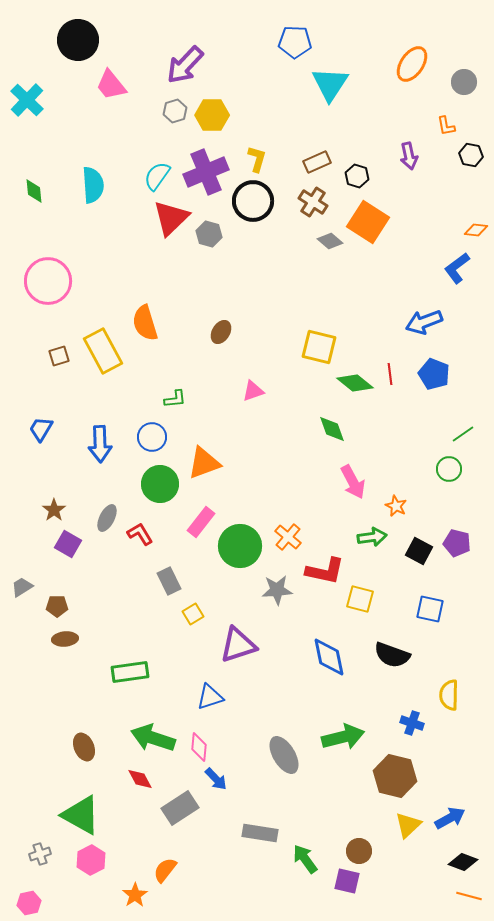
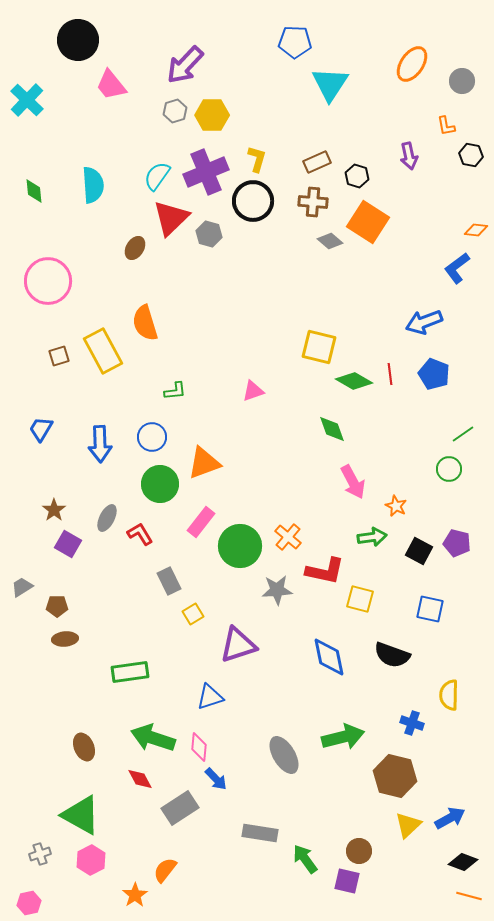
gray circle at (464, 82): moved 2 px left, 1 px up
brown cross at (313, 202): rotated 28 degrees counterclockwise
brown ellipse at (221, 332): moved 86 px left, 84 px up
green diamond at (355, 383): moved 1 px left, 2 px up; rotated 9 degrees counterclockwise
green L-shape at (175, 399): moved 8 px up
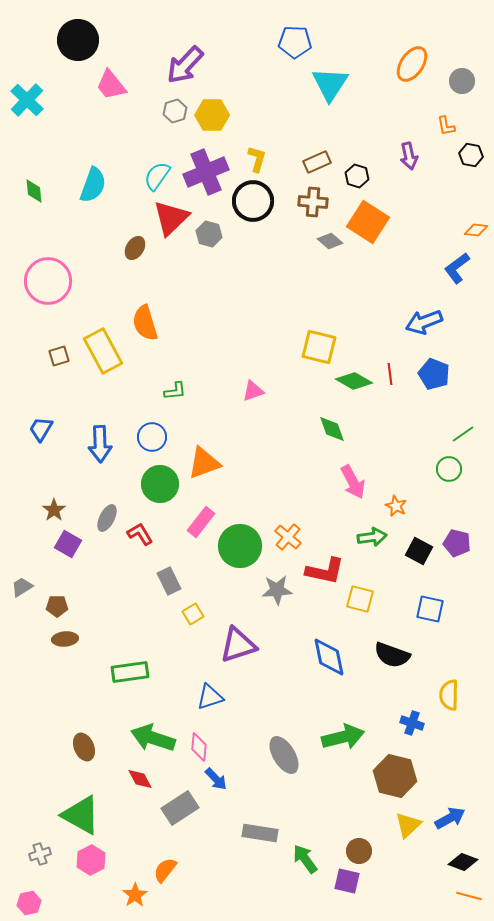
cyan semicircle at (93, 185): rotated 24 degrees clockwise
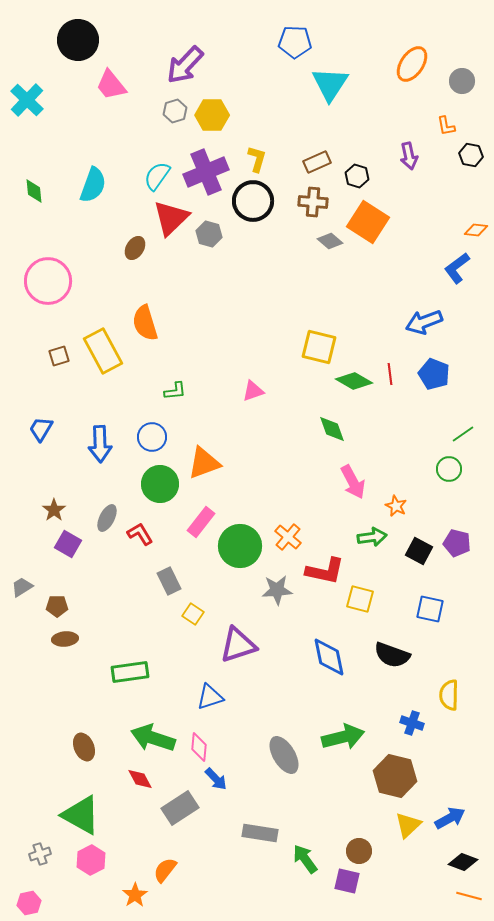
yellow square at (193, 614): rotated 25 degrees counterclockwise
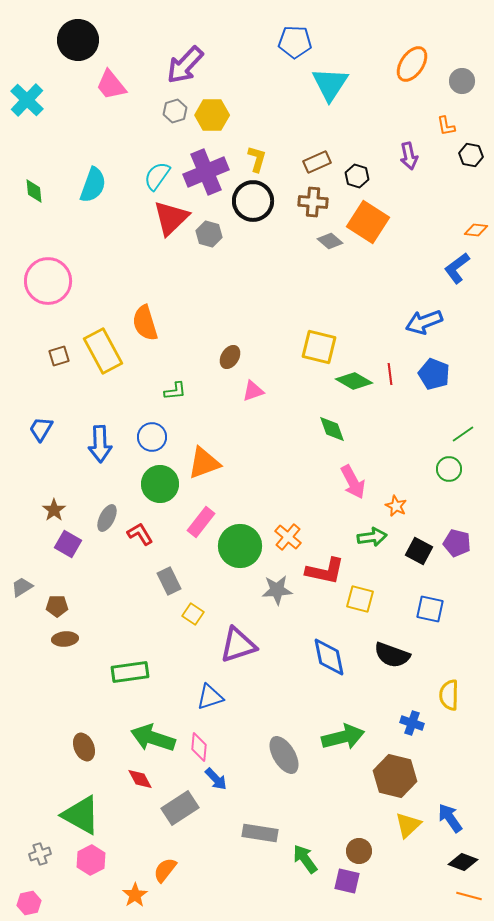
brown ellipse at (135, 248): moved 95 px right, 109 px down
blue arrow at (450, 818): rotated 96 degrees counterclockwise
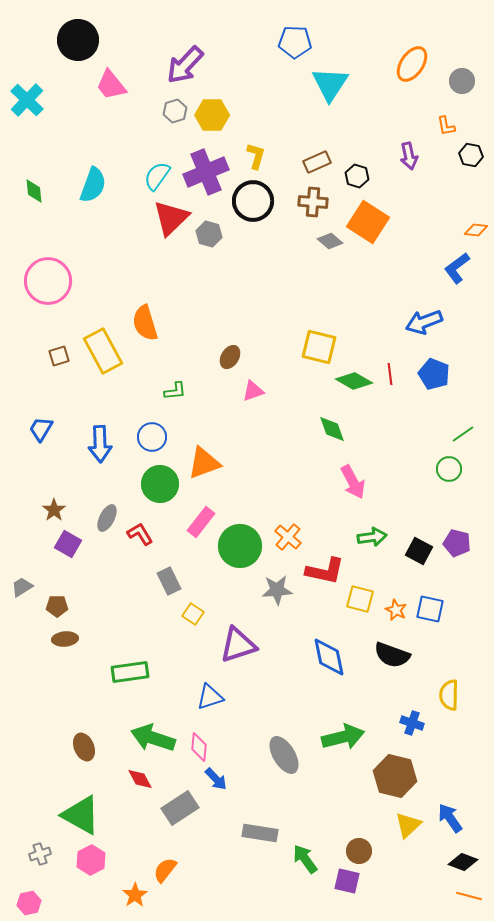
yellow L-shape at (257, 159): moved 1 px left, 3 px up
orange star at (396, 506): moved 104 px down
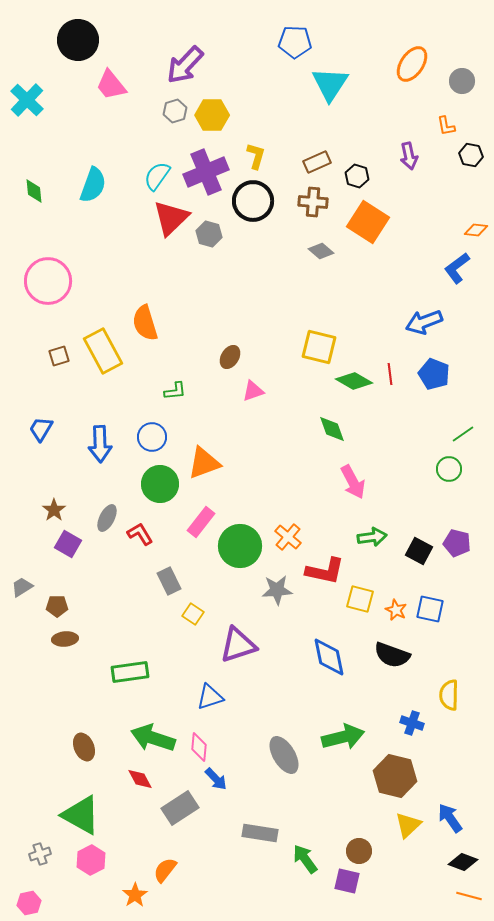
gray diamond at (330, 241): moved 9 px left, 10 px down
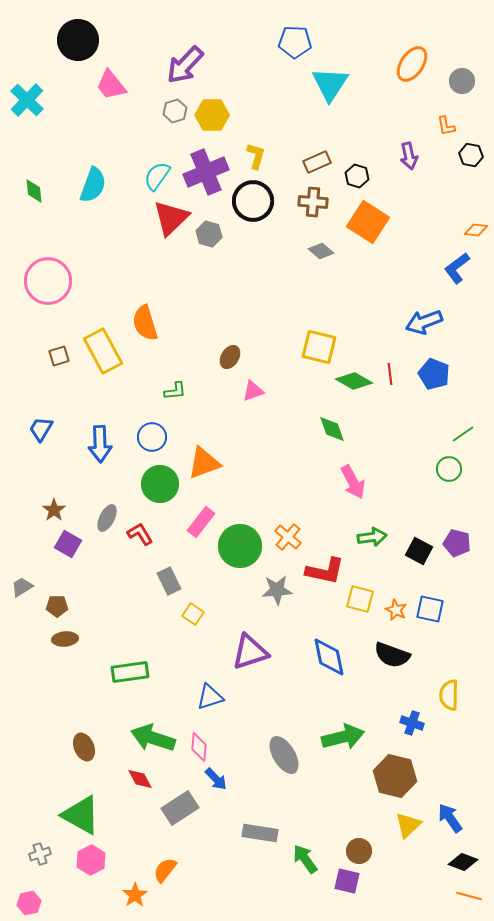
purple triangle at (238, 645): moved 12 px right, 7 px down
